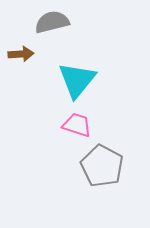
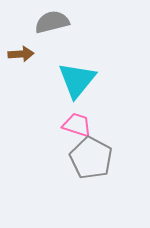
gray pentagon: moved 11 px left, 8 px up
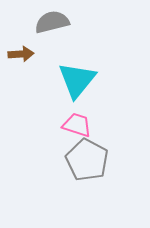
gray pentagon: moved 4 px left, 2 px down
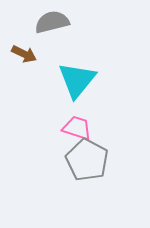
brown arrow: moved 3 px right; rotated 30 degrees clockwise
pink trapezoid: moved 3 px down
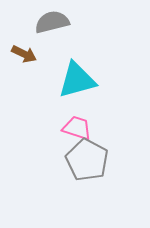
cyan triangle: rotated 36 degrees clockwise
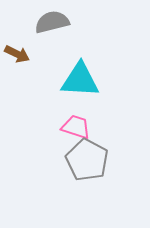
brown arrow: moved 7 px left
cyan triangle: moved 3 px right; rotated 18 degrees clockwise
pink trapezoid: moved 1 px left, 1 px up
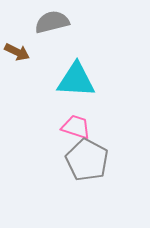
brown arrow: moved 2 px up
cyan triangle: moved 4 px left
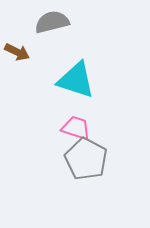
cyan triangle: rotated 15 degrees clockwise
pink trapezoid: moved 1 px down
gray pentagon: moved 1 px left, 1 px up
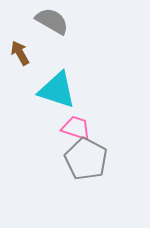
gray semicircle: moved 1 px up; rotated 44 degrees clockwise
brown arrow: moved 3 px right, 1 px down; rotated 145 degrees counterclockwise
cyan triangle: moved 19 px left, 10 px down
